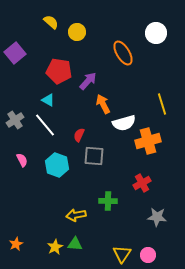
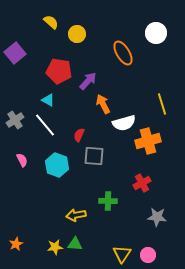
yellow circle: moved 2 px down
yellow star: rotated 21 degrees clockwise
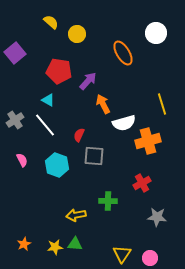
orange star: moved 8 px right
pink circle: moved 2 px right, 3 px down
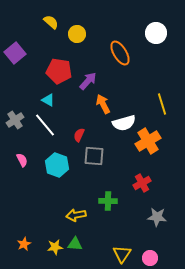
orange ellipse: moved 3 px left
orange cross: rotated 15 degrees counterclockwise
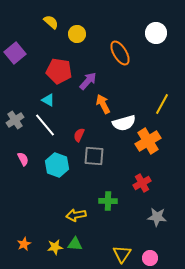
yellow line: rotated 45 degrees clockwise
pink semicircle: moved 1 px right, 1 px up
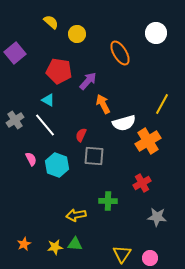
red semicircle: moved 2 px right
pink semicircle: moved 8 px right
